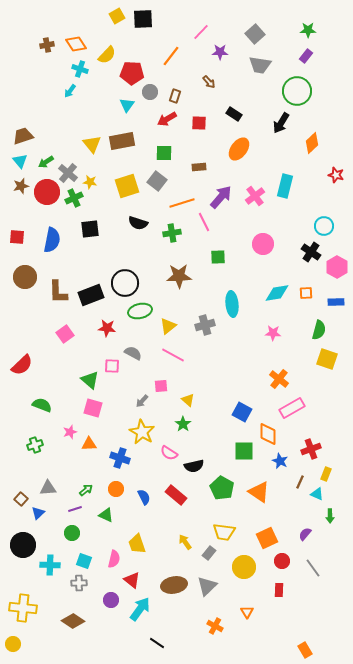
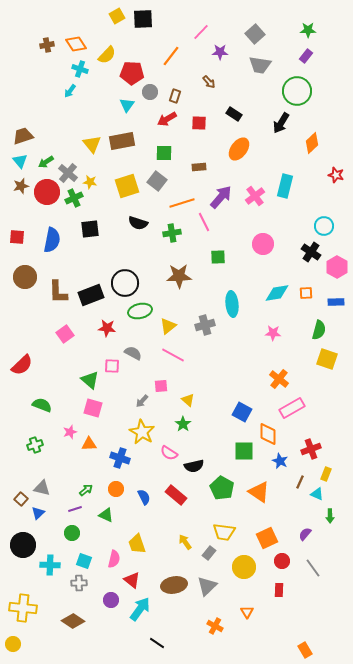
gray triangle at (48, 488): moved 6 px left; rotated 18 degrees clockwise
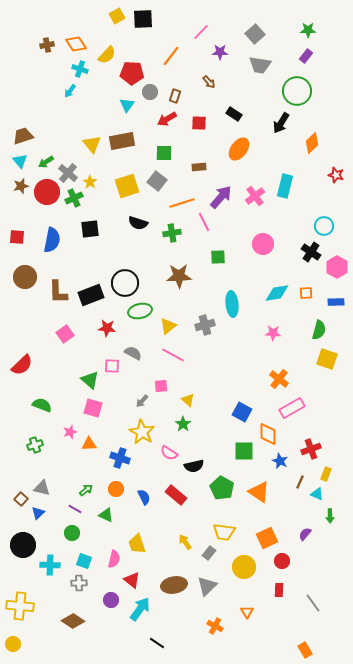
yellow star at (90, 182): rotated 24 degrees clockwise
purple line at (75, 509): rotated 48 degrees clockwise
gray line at (313, 568): moved 35 px down
yellow cross at (23, 608): moved 3 px left, 2 px up
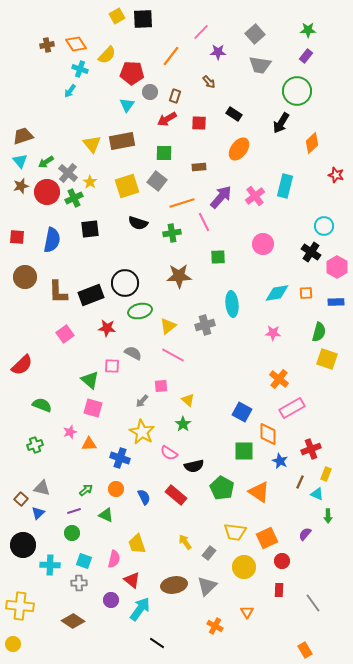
purple star at (220, 52): moved 2 px left
green semicircle at (319, 330): moved 2 px down
purple line at (75, 509): moved 1 px left, 2 px down; rotated 48 degrees counterclockwise
green arrow at (330, 516): moved 2 px left
yellow trapezoid at (224, 532): moved 11 px right
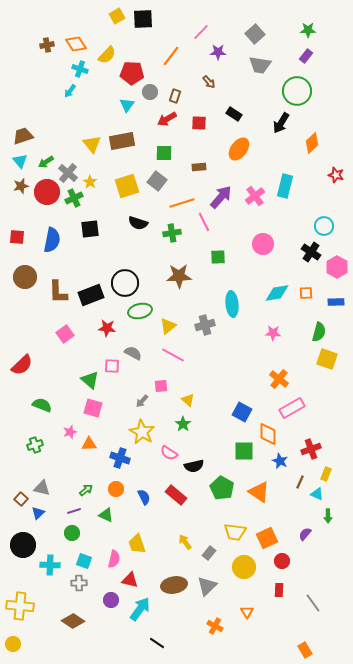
red triangle at (132, 580): moved 2 px left; rotated 24 degrees counterclockwise
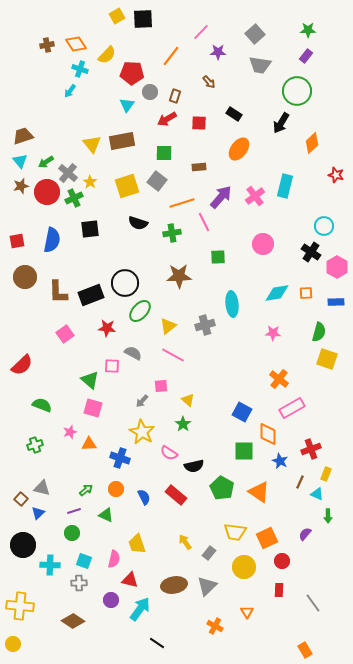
red square at (17, 237): moved 4 px down; rotated 14 degrees counterclockwise
green ellipse at (140, 311): rotated 35 degrees counterclockwise
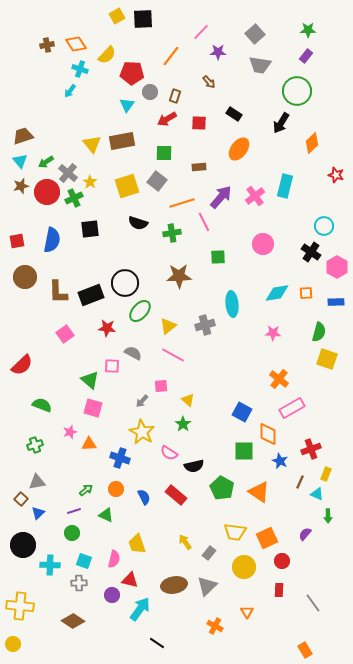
gray triangle at (42, 488): moved 5 px left, 6 px up; rotated 24 degrees counterclockwise
purple circle at (111, 600): moved 1 px right, 5 px up
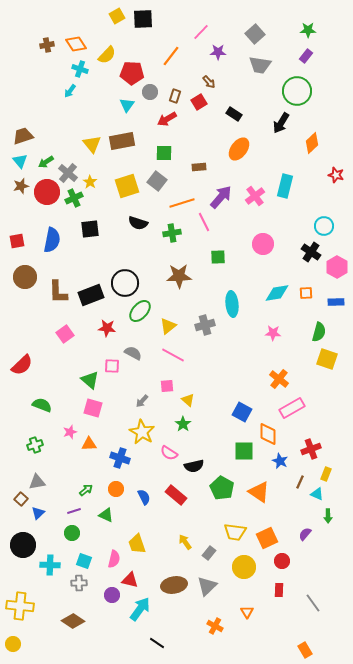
red square at (199, 123): moved 21 px up; rotated 35 degrees counterclockwise
pink square at (161, 386): moved 6 px right
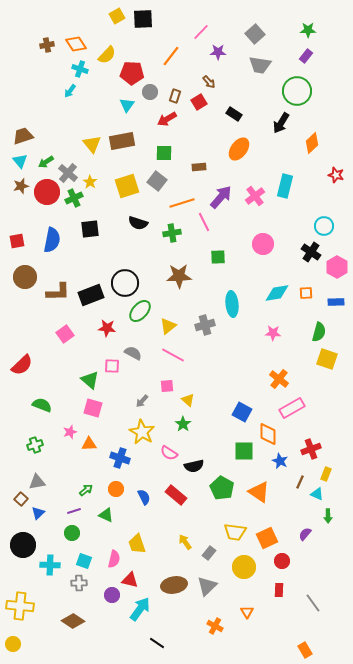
brown L-shape at (58, 292): rotated 90 degrees counterclockwise
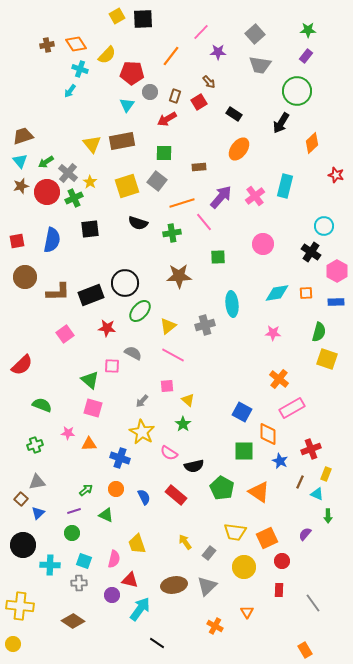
pink line at (204, 222): rotated 12 degrees counterclockwise
pink hexagon at (337, 267): moved 4 px down
pink star at (70, 432): moved 2 px left, 1 px down; rotated 24 degrees clockwise
